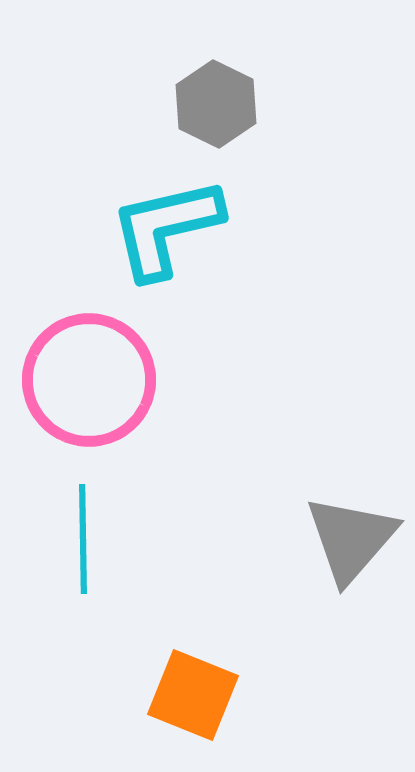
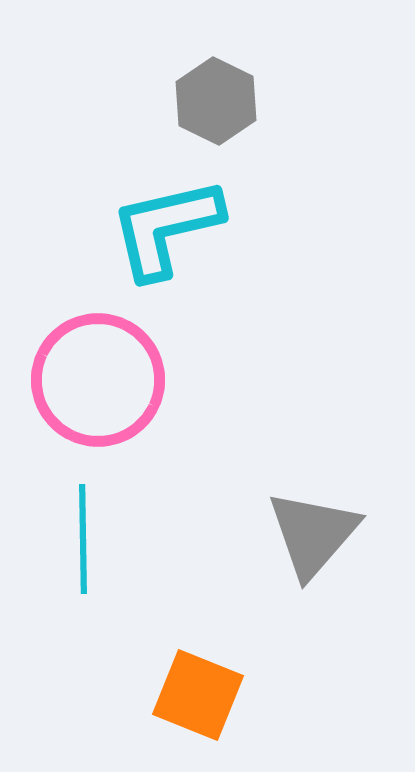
gray hexagon: moved 3 px up
pink circle: moved 9 px right
gray triangle: moved 38 px left, 5 px up
orange square: moved 5 px right
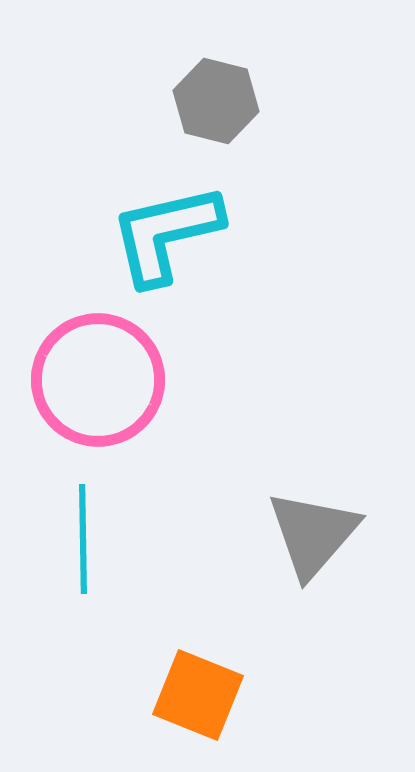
gray hexagon: rotated 12 degrees counterclockwise
cyan L-shape: moved 6 px down
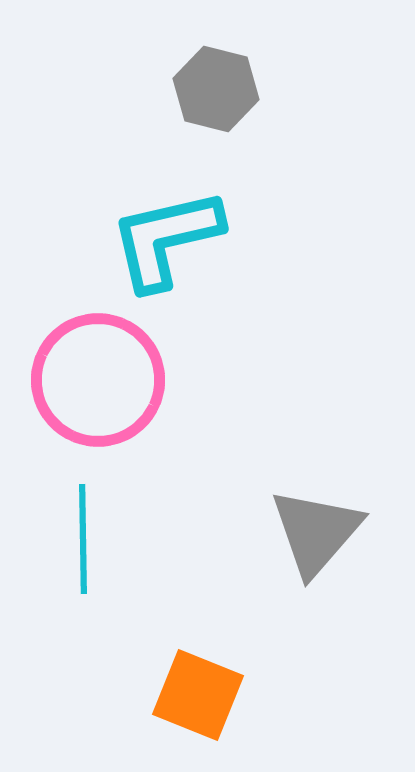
gray hexagon: moved 12 px up
cyan L-shape: moved 5 px down
gray triangle: moved 3 px right, 2 px up
